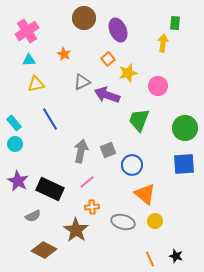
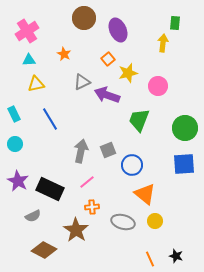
cyan rectangle: moved 9 px up; rotated 14 degrees clockwise
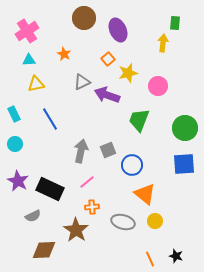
brown diamond: rotated 30 degrees counterclockwise
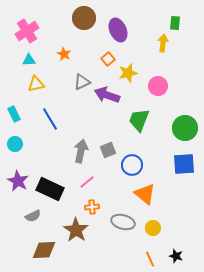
yellow circle: moved 2 px left, 7 px down
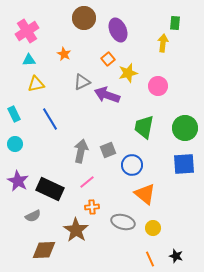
green trapezoid: moved 5 px right, 7 px down; rotated 10 degrees counterclockwise
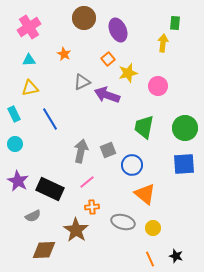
pink cross: moved 2 px right, 4 px up
yellow triangle: moved 6 px left, 4 px down
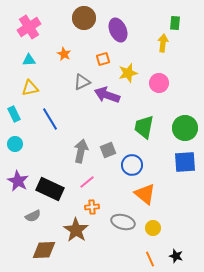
orange square: moved 5 px left; rotated 24 degrees clockwise
pink circle: moved 1 px right, 3 px up
blue square: moved 1 px right, 2 px up
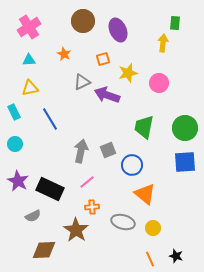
brown circle: moved 1 px left, 3 px down
cyan rectangle: moved 2 px up
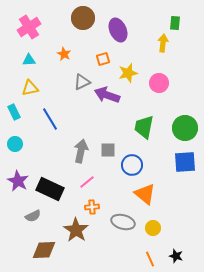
brown circle: moved 3 px up
gray square: rotated 21 degrees clockwise
